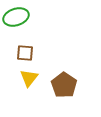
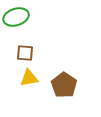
yellow triangle: rotated 42 degrees clockwise
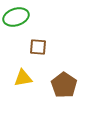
brown square: moved 13 px right, 6 px up
yellow triangle: moved 6 px left
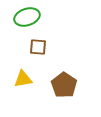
green ellipse: moved 11 px right
yellow triangle: moved 1 px down
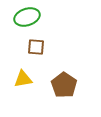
brown square: moved 2 px left
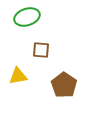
brown square: moved 5 px right, 3 px down
yellow triangle: moved 5 px left, 3 px up
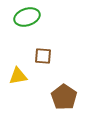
brown square: moved 2 px right, 6 px down
brown pentagon: moved 12 px down
